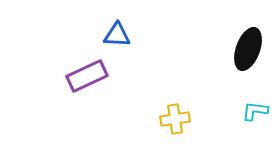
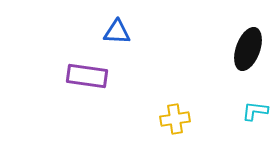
blue triangle: moved 3 px up
purple rectangle: rotated 33 degrees clockwise
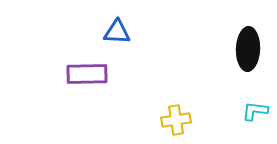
black ellipse: rotated 18 degrees counterclockwise
purple rectangle: moved 2 px up; rotated 9 degrees counterclockwise
yellow cross: moved 1 px right, 1 px down
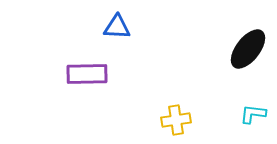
blue triangle: moved 5 px up
black ellipse: rotated 36 degrees clockwise
cyan L-shape: moved 2 px left, 3 px down
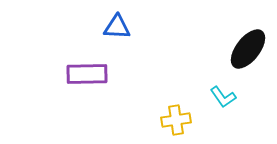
cyan L-shape: moved 30 px left, 17 px up; rotated 132 degrees counterclockwise
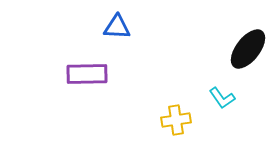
cyan L-shape: moved 1 px left, 1 px down
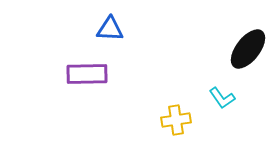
blue triangle: moved 7 px left, 2 px down
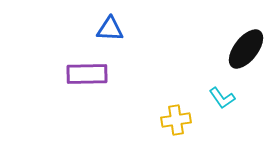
black ellipse: moved 2 px left
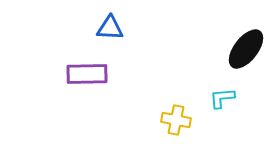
blue triangle: moved 1 px up
cyan L-shape: rotated 120 degrees clockwise
yellow cross: rotated 20 degrees clockwise
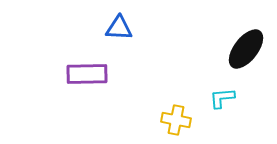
blue triangle: moved 9 px right
